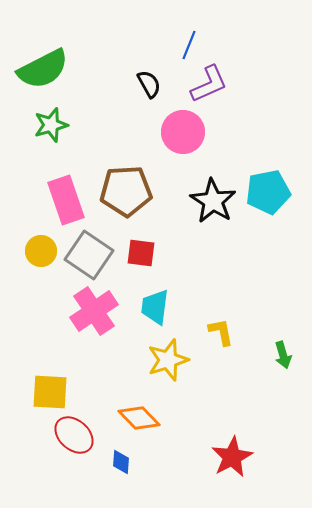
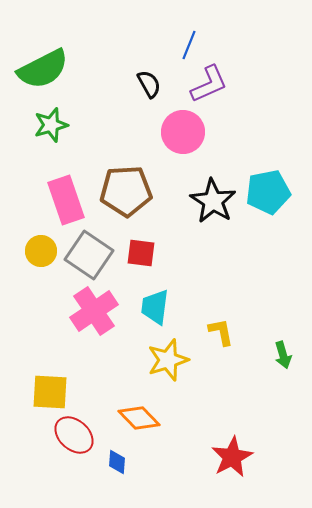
blue diamond: moved 4 px left
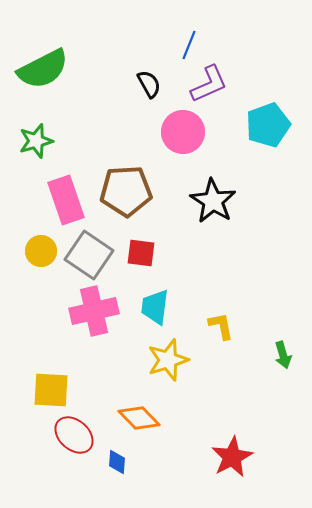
green star: moved 15 px left, 16 px down
cyan pentagon: moved 67 px up; rotated 9 degrees counterclockwise
pink cross: rotated 21 degrees clockwise
yellow L-shape: moved 6 px up
yellow square: moved 1 px right, 2 px up
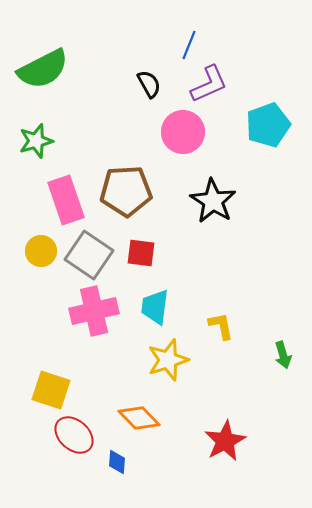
yellow square: rotated 15 degrees clockwise
red star: moved 7 px left, 16 px up
